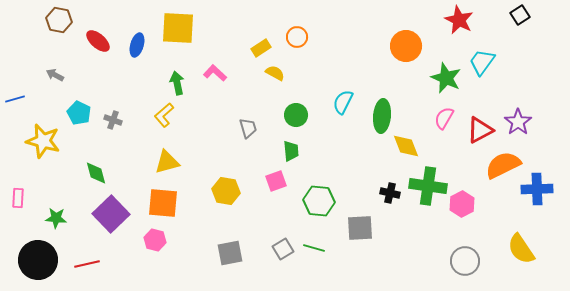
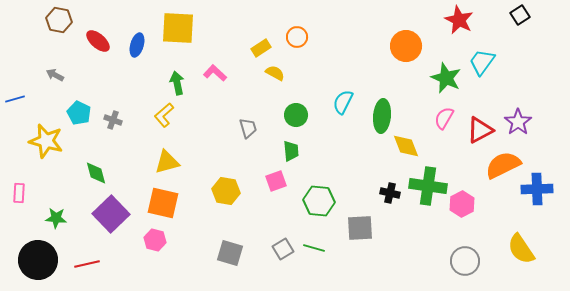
yellow star at (43, 141): moved 3 px right
pink rectangle at (18, 198): moved 1 px right, 5 px up
orange square at (163, 203): rotated 8 degrees clockwise
gray square at (230, 253): rotated 28 degrees clockwise
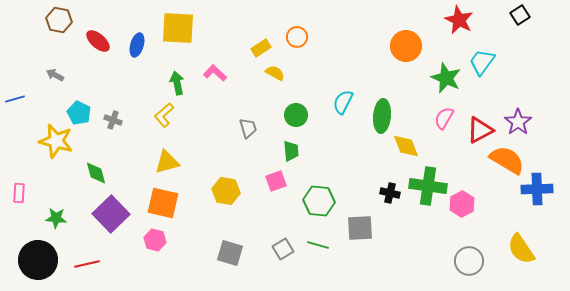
yellow star at (46, 141): moved 10 px right
orange semicircle at (503, 165): moved 4 px right, 5 px up; rotated 57 degrees clockwise
green line at (314, 248): moved 4 px right, 3 px up
gray circle at (465, 261): moved 4 px right
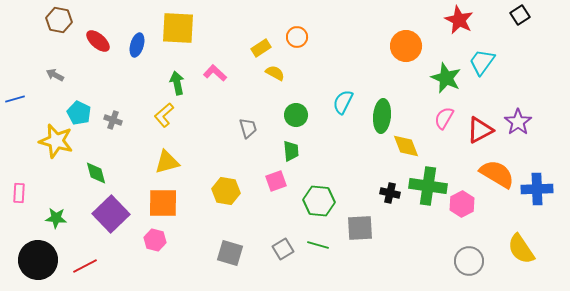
orange semicircle at (507, 160): moved 10 px left, 14 px down
orange square at (163, 203): rotated 12 degrees counterclockwise
red line at (87, 264): moved 2 px left, 2 px down; rotated 15 degrees counterclockwise
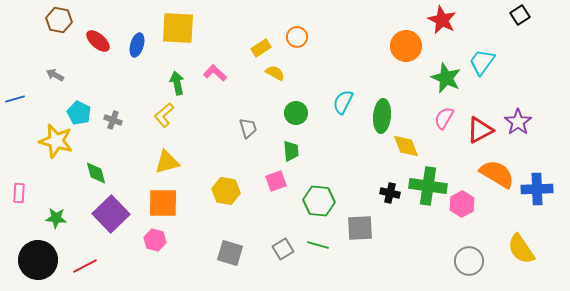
red star at (459, 20): moved 17 px left
green circle at (296, 115): moved 2 px up
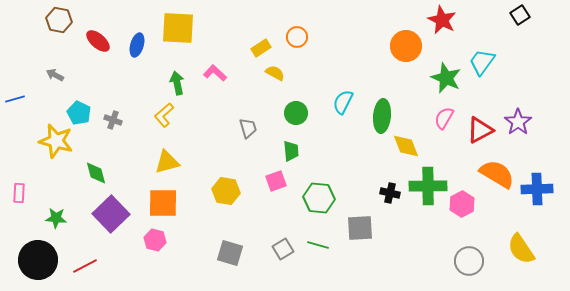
green cross at (428, 186): rotated 9 degrees counterclockwise
green hexagon at (319, 201): moved 3 px up
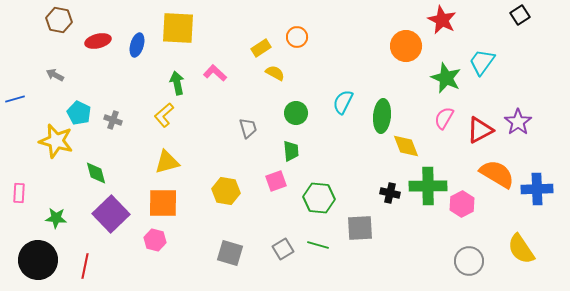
red ellipse at (98, 41): rotated 55 degrees counterclockwise
red line at (85, 266): rotated 50 degrees counterclockwise
